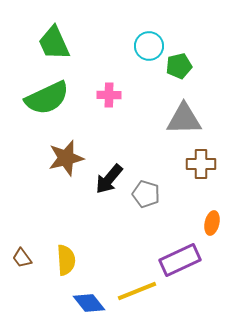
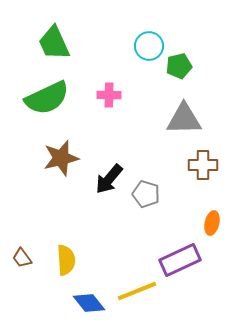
brown star: moved 5 px left
brown cross: moved 2 px right, 1 px down
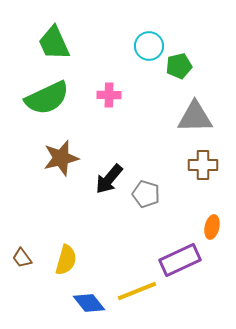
gray triangle: moved 11 px right, 2 px up
orange ellipse: moved 4 px down
yellow semicircle: rotated 20 degrees clockwise
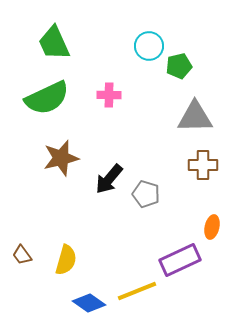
brown trapezoid: moved 3 px up
blue diamond: rotated 16 degrees counterclockwise
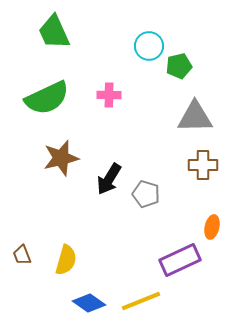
green trapezoid: moved 11 px up
black arrow: rotated 8 degrees counterclockwise
brown trapezoid: rotated 15 degrees clockwise
yellow line: moved 4 px right, 10 px down
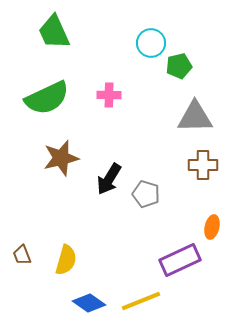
cyan circle: moved 2 px right, 3 px up
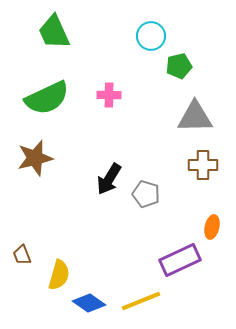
cyan circle: moved 7 px up
brown star: moved 26 px left
yellow semicircle: moved 7 px left, 15 px down
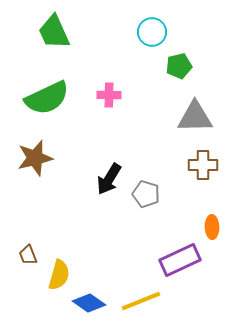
cyan circle: moved 1 px right, 4 px up
orange ellipse: rotated 15 degrees counterclockwise
brown trapezoid: moved 6 px right
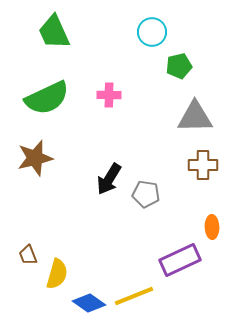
gray pentagon: rotated 8 degrees counterclockwise
yellow semicircle: moved 2 px left, 1 px up
yellow line: moved 7 px left, 5 px up
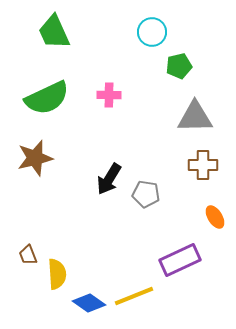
orange ellipse: moved 3 px right, 10 px up; rotated 30 degrees counterclockwise
yellow semicircle: rotated 20 degrees counterclockwise
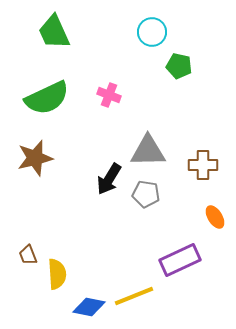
green pentagon: rotated 25 degrees clockwise
pink cross: rotated 20 degrees clockwise
gray triangle: moved 47 px left, 34 px down
blue diamond: moved 4 px down; rotated 24 degrees counterclockwise
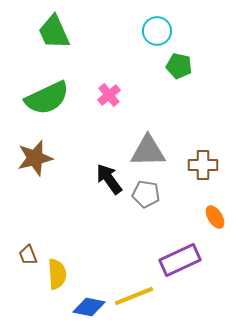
cyan circle: moved 5 px right, 1 px up
pink cross: rotated 30 degrees clockwise
black arrow: rotated 112 degrees clockwise
